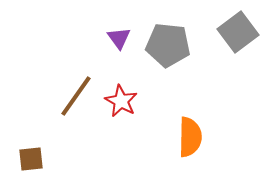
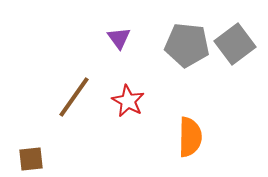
gray square: moved 3 px left, 12 px down
gray pentagon: moved 19 px right
brown line: moved 2 px left, 1 px down
red star: moved 7 px right
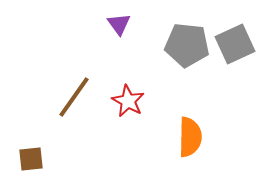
purple triangle: moved 14 px up
gray square: rotated 12 degrees clockwise
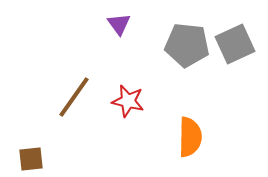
red star: rotated 16 degrees counterclockwise
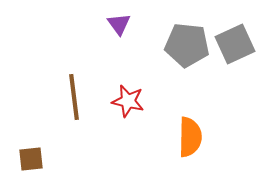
brown line: rotated 42 degrees counterclockwise
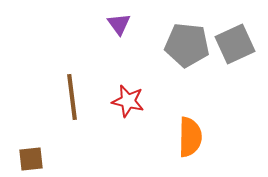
brown line: moved 2 px left
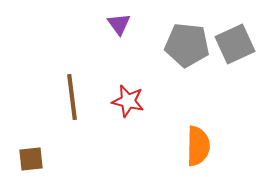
orange semicircle: moved 8 px right, 9 px down
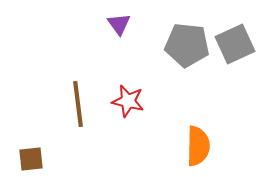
brown line: moved 6 px right, 7 px down
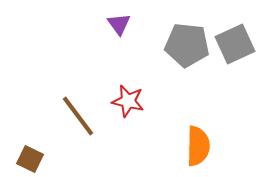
brown line: moved 12 px down; rotated 30 degrees counterclockwise
brown square: moved 1 px left; rotated 32 degrees clockwise
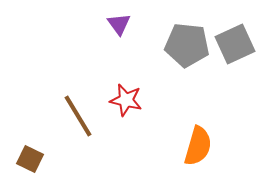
red star: moved 2 px left, 1 px up
brown line: rotated 6 degrees clockwise
orange semicircle: rotated 15 degrees clockwise
